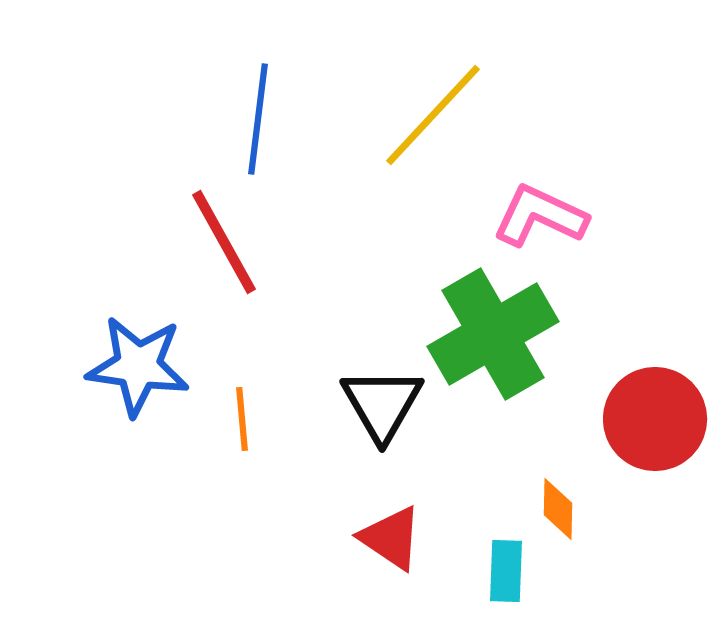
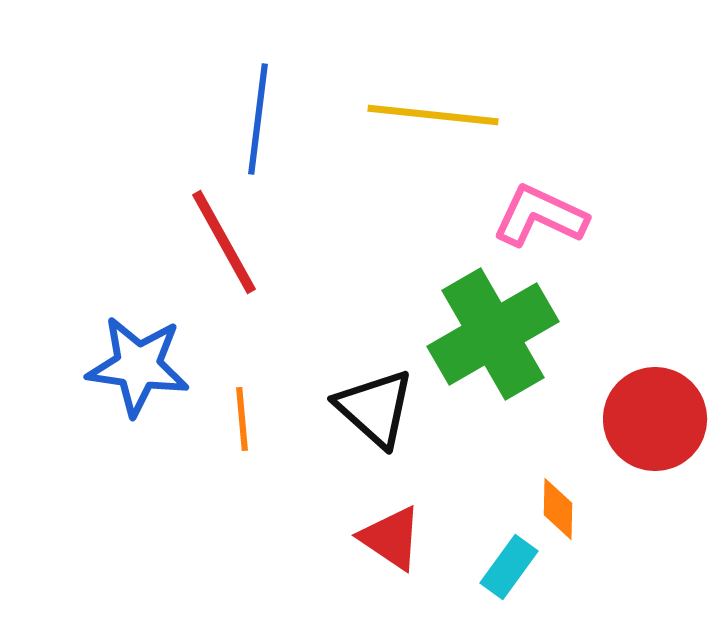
yellow line: rotated 53 degrees clockwise
black triangle: moved 7 px left, 4 px down; rotated 18 degrees counterclockwise
cyan rectangle: moved 3 px right, 4 px up; rotated 34 degrees clockwise
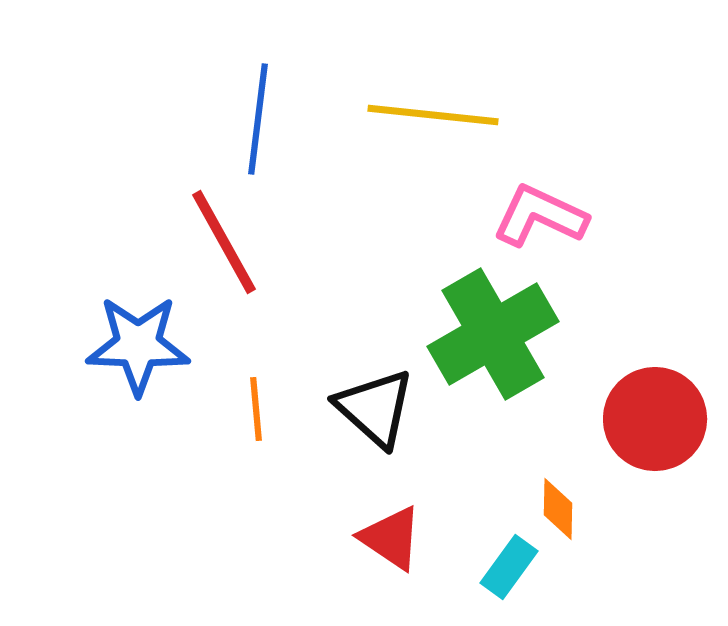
blue star: moved 21 px up; rotated 6 degrees counterclockwise
orange line: moved 14 px right, 10 px up
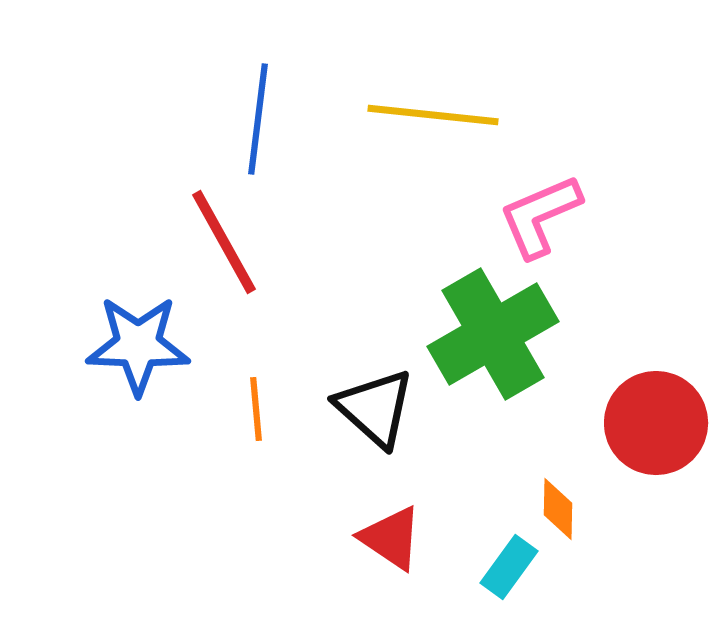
pink L-shape: rotated 48 degrees counterclockwise
red circle: moved 1 px right, 4 px down
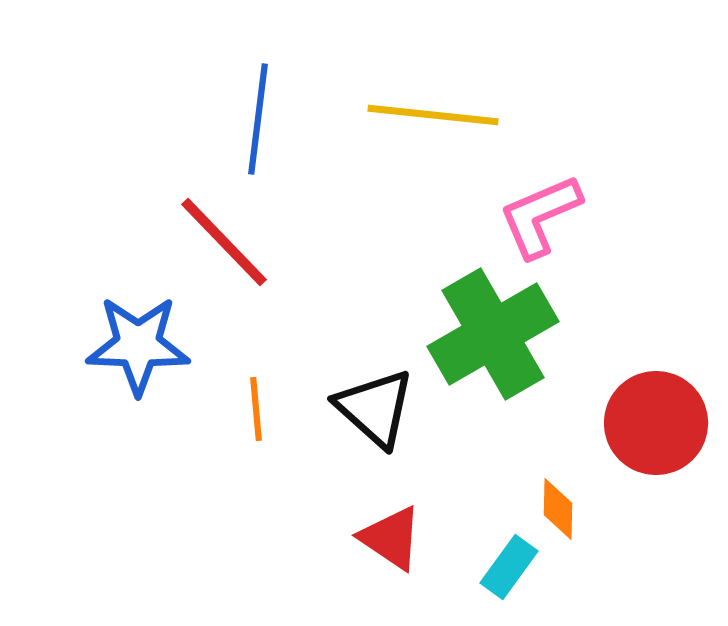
red line: rotated 15 degrees counterclockwise
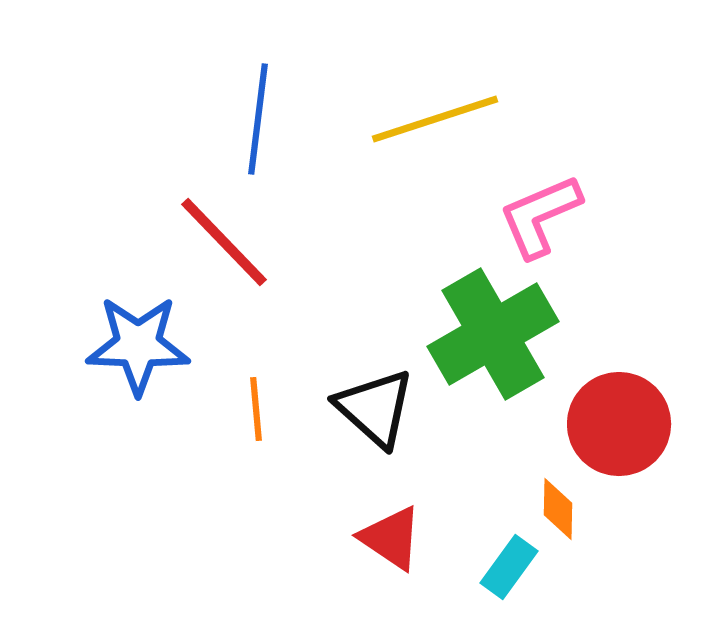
yellow line: moved 2 px right, 4 px down; rotated 24 degrees counterclockwise
red circle: moved 37 px left, 1 px down
